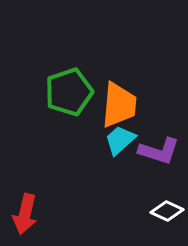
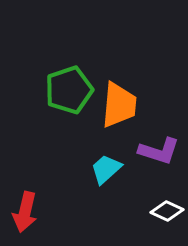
green pentagon: moved 2 px up
cyan trapezoid: moved 14 px left, 29 px down
red arrow: moved 2 px up
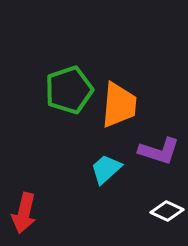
red arrow: moved 1 px left, 1 px down
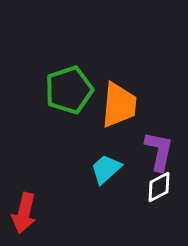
purple L-shape: rotated 96 degrees counterclockwise
white diamond: moved 8 px left, 24 px up; rotated 52 degrees counterclockwise
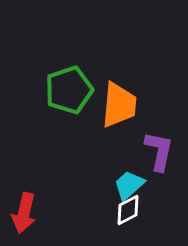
cyan trapezoid: moved 23 px right, 16 px down
white diamond: moved 31 px left, 23 px down
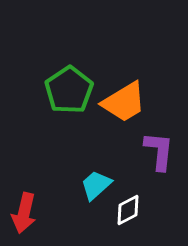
green pentagon: rotated 15 degrees counterclockwise
orange trapezoid: moved 5 px right, 3 px up; rotated 54 degrees clockwise
purple L-shape: rotated 6 degrees counterclockwise
cyan trapezoid: moved 33 px left
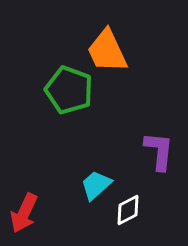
green pentagon: rotated 18 degrees counterclockwise
orange trapezoid: moved 17 px left, 51 px up; rotated 96 degrees clockwise
red arrow: rotated 12 degrees clockwise
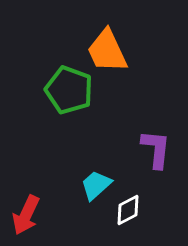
purple L-shape: moved 3 px left, 2 px up
red arrow: moved 2 px right, 2 px down
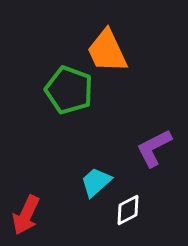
purple L-shape: moved 2 px left, 1 px up; rotated 123 degrees counterclockwise
cyan trapezoid: moved 3 px up
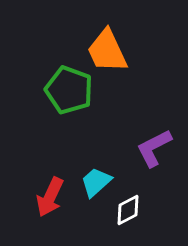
red arrow: moved 24 px right, 18 px up
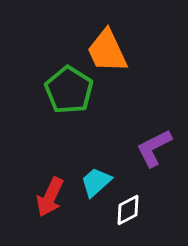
green pentagon: rotated 12 degrees clockwise
